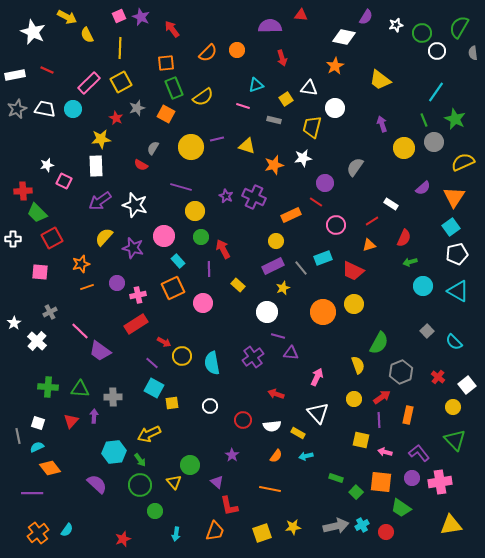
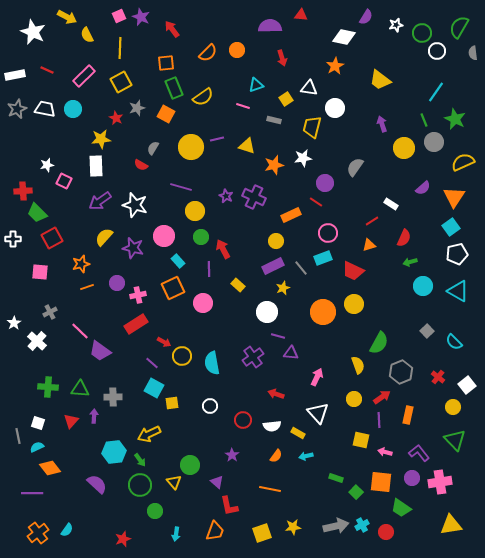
pink rectangle at (89, 83): moved 5 px left, 7 px up
pink circle at (336, 225): moved 8 px left, 8 px down
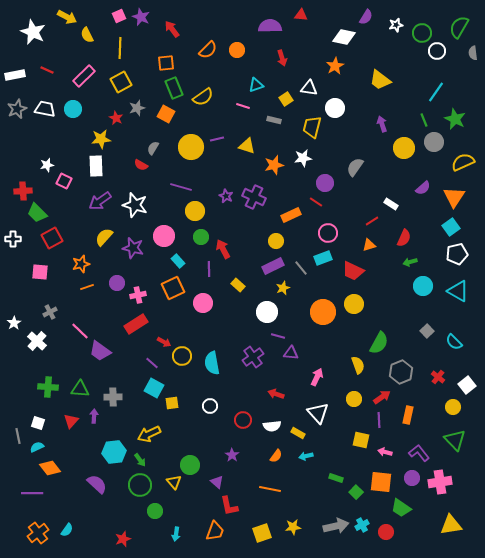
orange semicircle at (208, 53): moved 3 px up
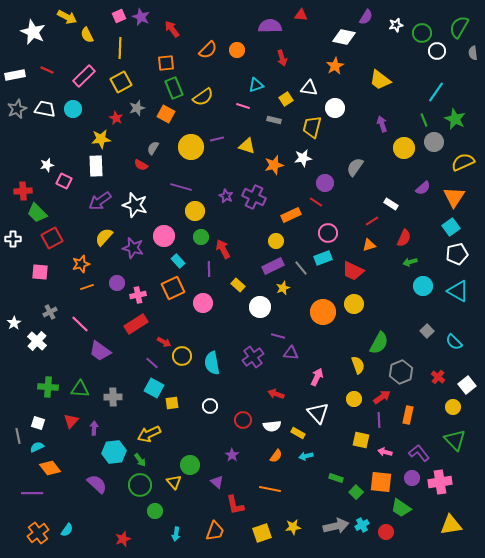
white circle at (267, 312): moved 7 px left, 5 px up
pink line at (80, 331): moved 7 px up
purple arrow at (94, 416): moved 12 px down
red L-shape at (229, 506): moved 6 px right, 1 px up
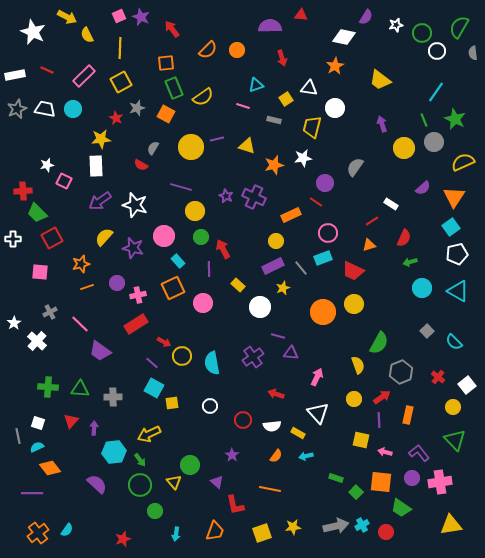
cyan circle at (423, 286): moved 1 px left, 2 px down
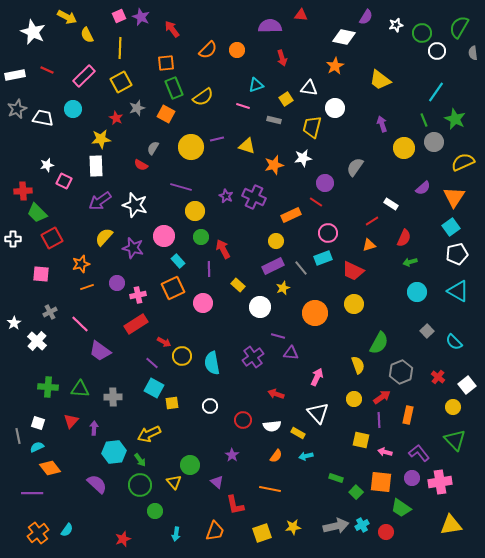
white trapezoid at (45, 109): moved 2 px left, 9 px down
pink square at (40, 272): moved 1 px right, 2 px down
cyan circle at (422, 288): moved 5 px left, 4 px down
orange circle at (323, 312): moved 8 px left, 1 px down
